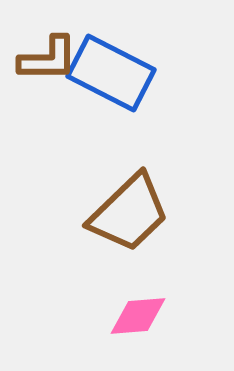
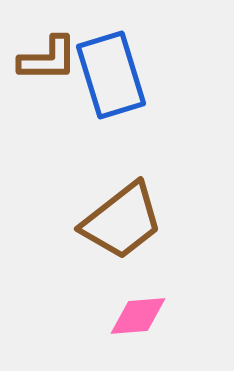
blue rectangle: moved 2 px down; rotated 46 degrees clockwise
brown trapezoid: moved 7 px left, 8 px down; rotated 6 degrees clockwise
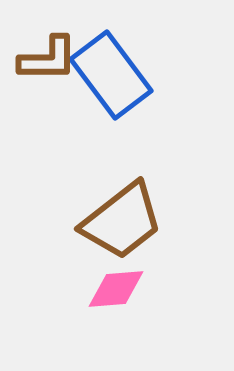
blue rectangle: rotated 20 degrees counterclockwise
pink diamond: moved 22 px left, 27 px up
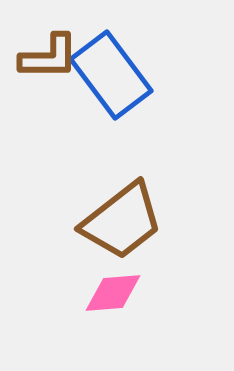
brown L-shape: moved 1 px right, 2 px up
pink diamond: moved 3 px left, 4 px down
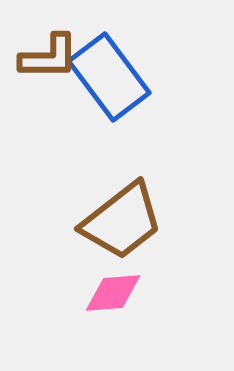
blue rectangle: moved 2 px left, 2 px down
